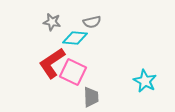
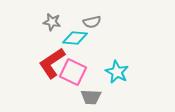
cyan star: moved 28 px left, 9 px up
gray trapezoid: rotated 95 degrees clockwise
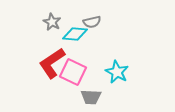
gray star: rotated 18 degrees clockwise
cyan diamond: moved 4 px up
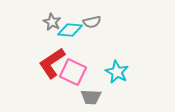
cyan diamond: moved 5 px left, 4 px up
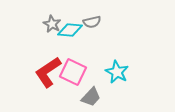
gray star: moved 2 px down
red L-shape: moved 4 px left, 9 px down
gray trapezoid: rotated 50 degrees counterclockwise
